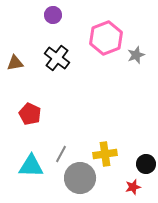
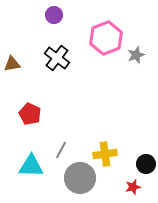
purple circle: moved 1 px right
brown triangle: moved 3 px left, 1 px down
gray line: moved 4 px up
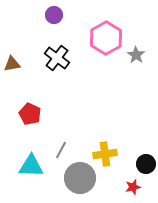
pink hexagon: rotated 8 degrees counterclockwise
gray star: rotated 18 degrees counterclockwise
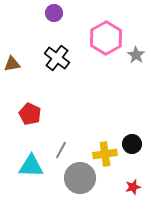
purple circle: moved 2 px up
black circle: moved 14 px left, 20 px up
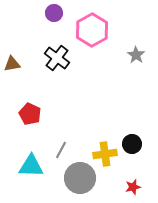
pink hexagon: moved 14 px left, 8 px up
